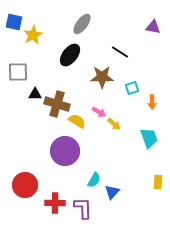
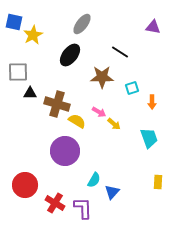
black triangle: moved 5 px left, 1 px up
red cross: rotated 30 degrees clockwise
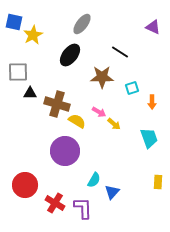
purple triangle: rotated 14 degrees clockwise
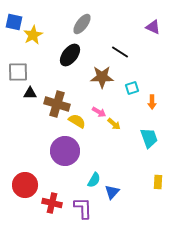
red cross: moved 3 px left; rotated 18 degrees counterclockwise
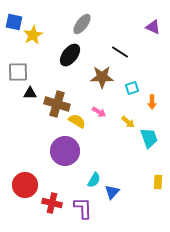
yellow arrow: moved 14 px right, 2 px up
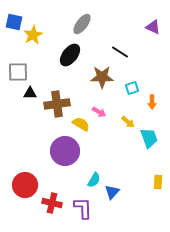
brown cross: rotated 25 degrees counterclockwise
yellow semicircle: moved 4 px right, 3 px down
